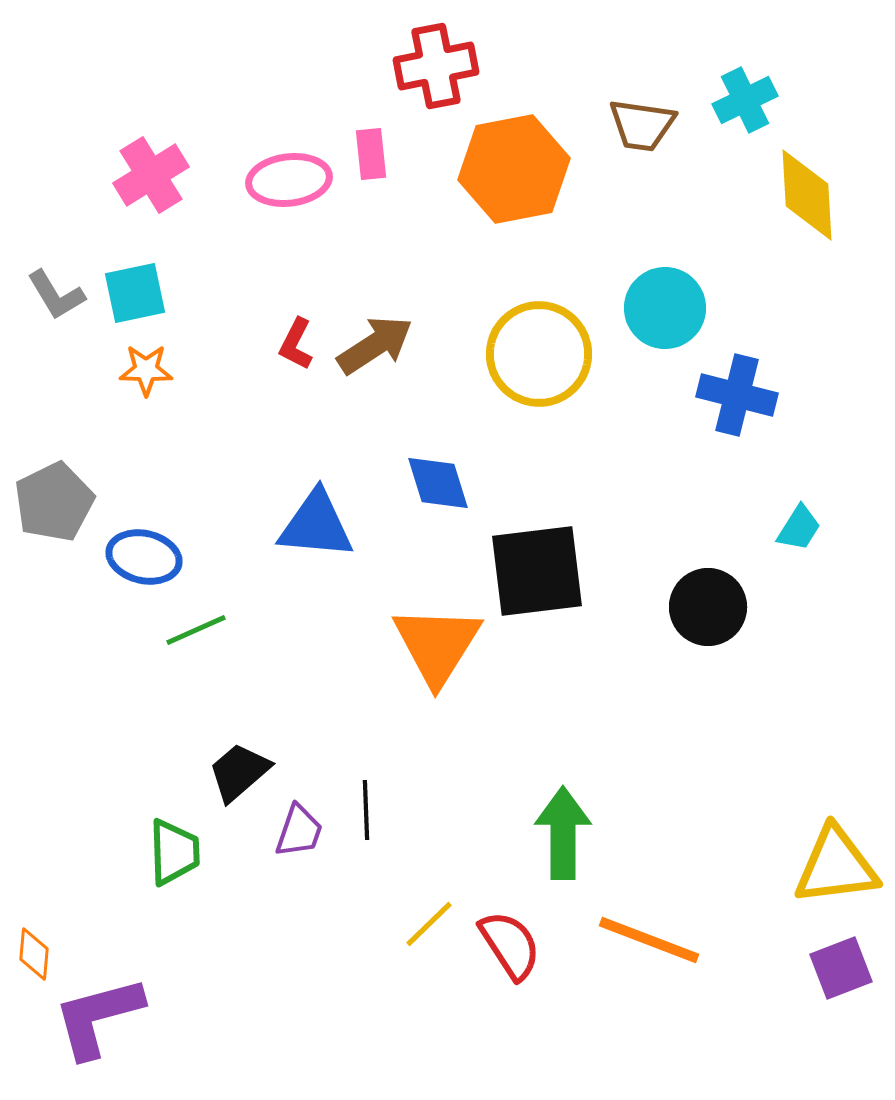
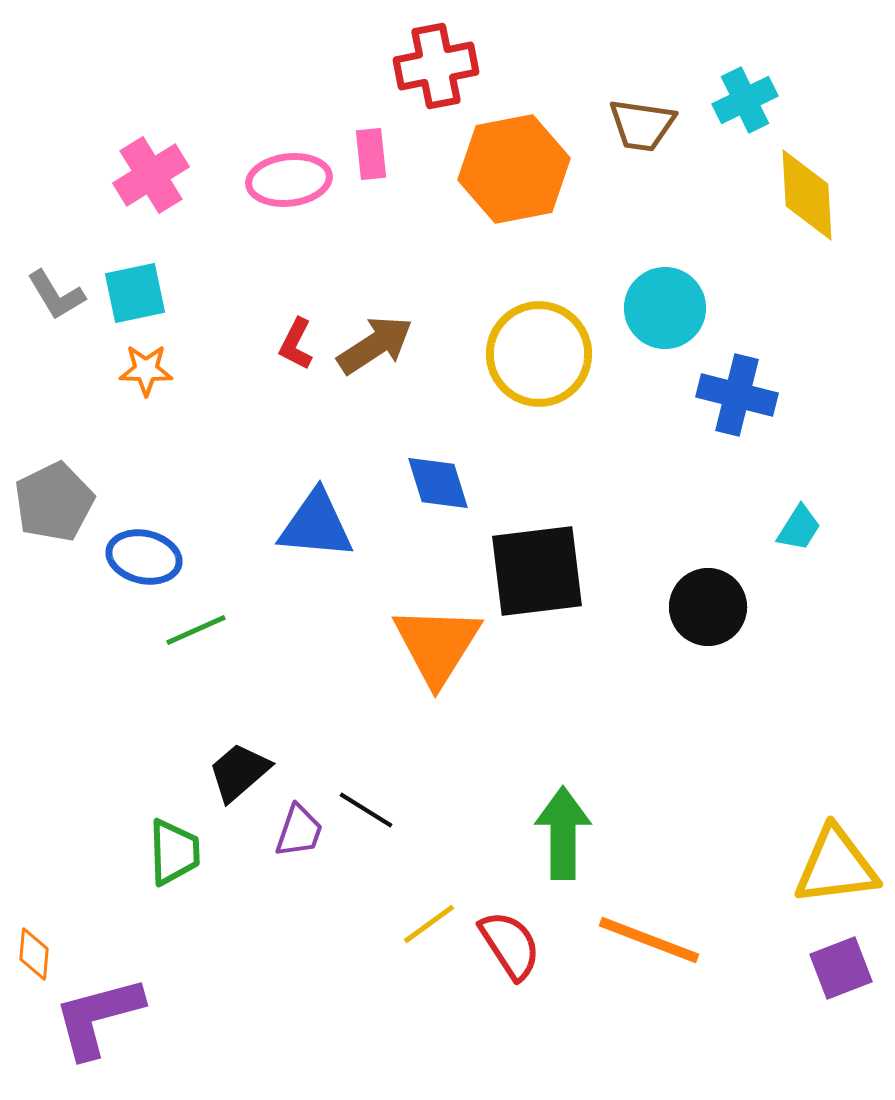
black line: rotated 56 degrees counterclockwise
yellow line: rotated 8 degrees clockwise
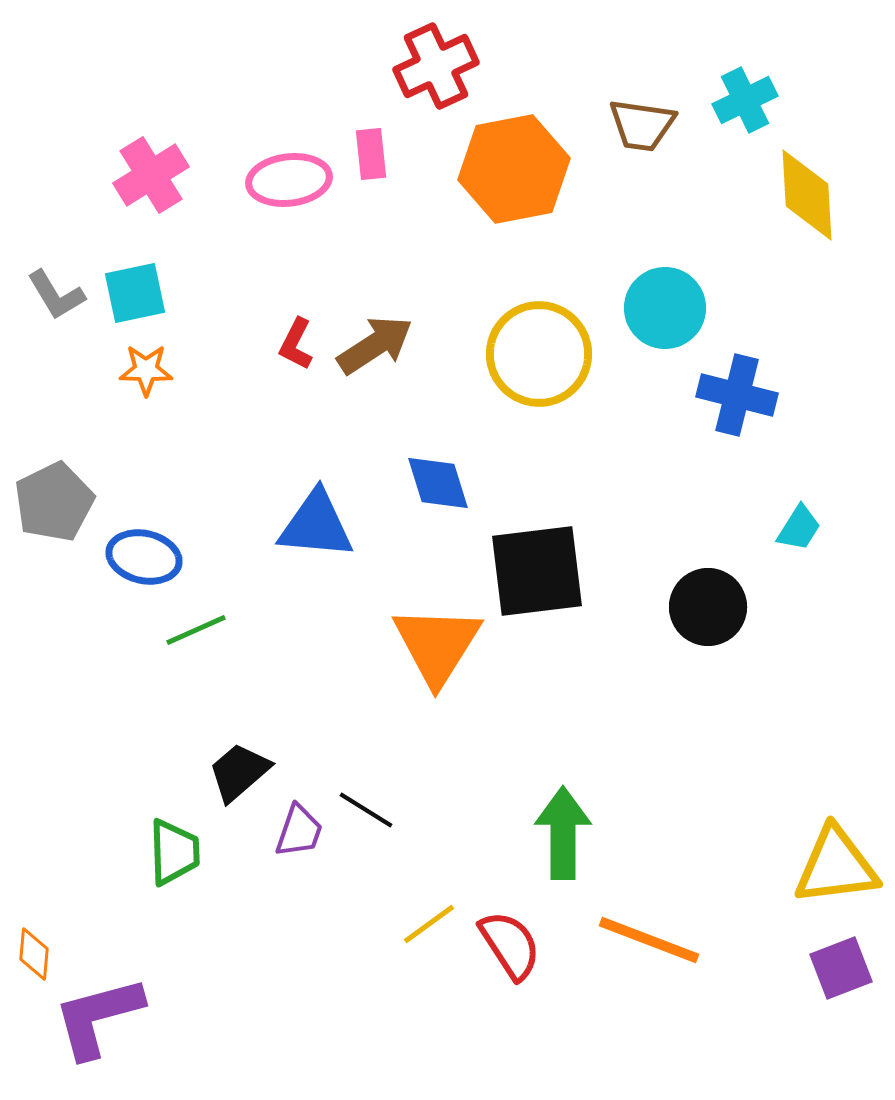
red cross: rotated 14 degrees counterclockwise
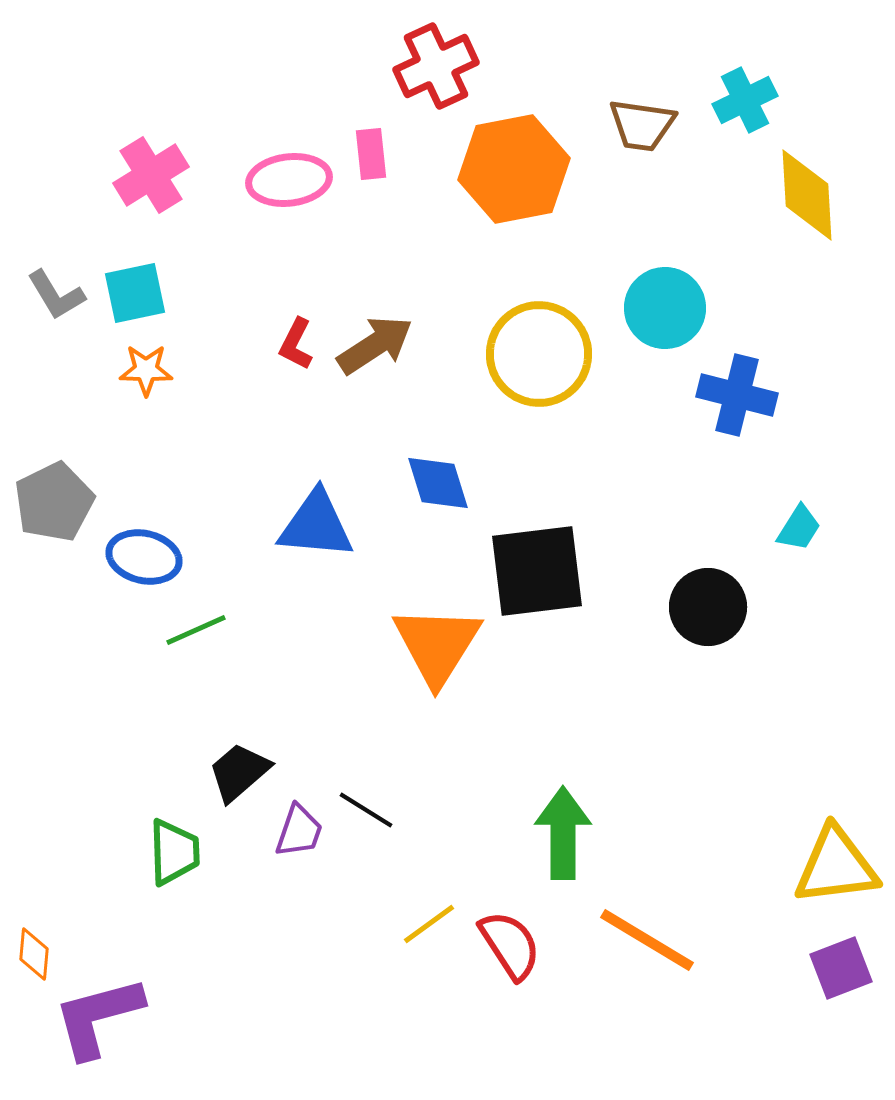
orange line: moved 2 px left; rotated 10 degrees clockwise
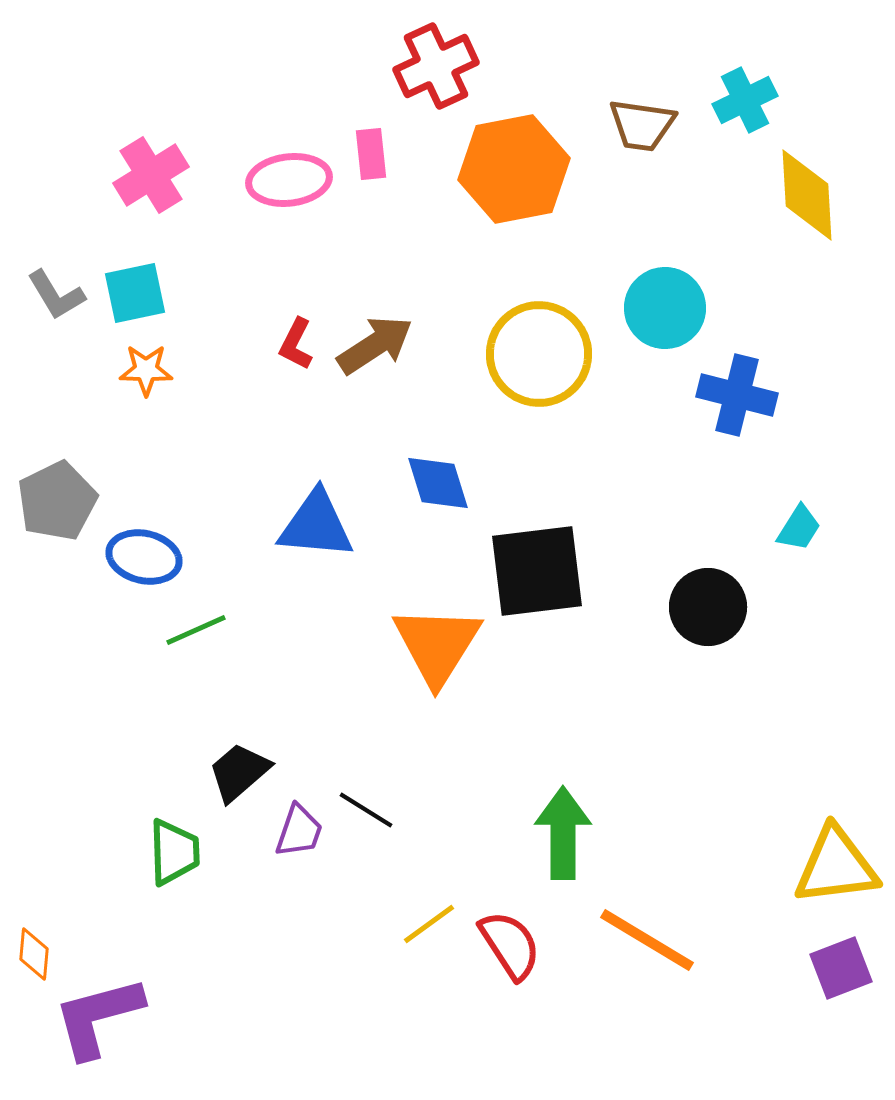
gray pentagon: moved 3 px right, 1 px up
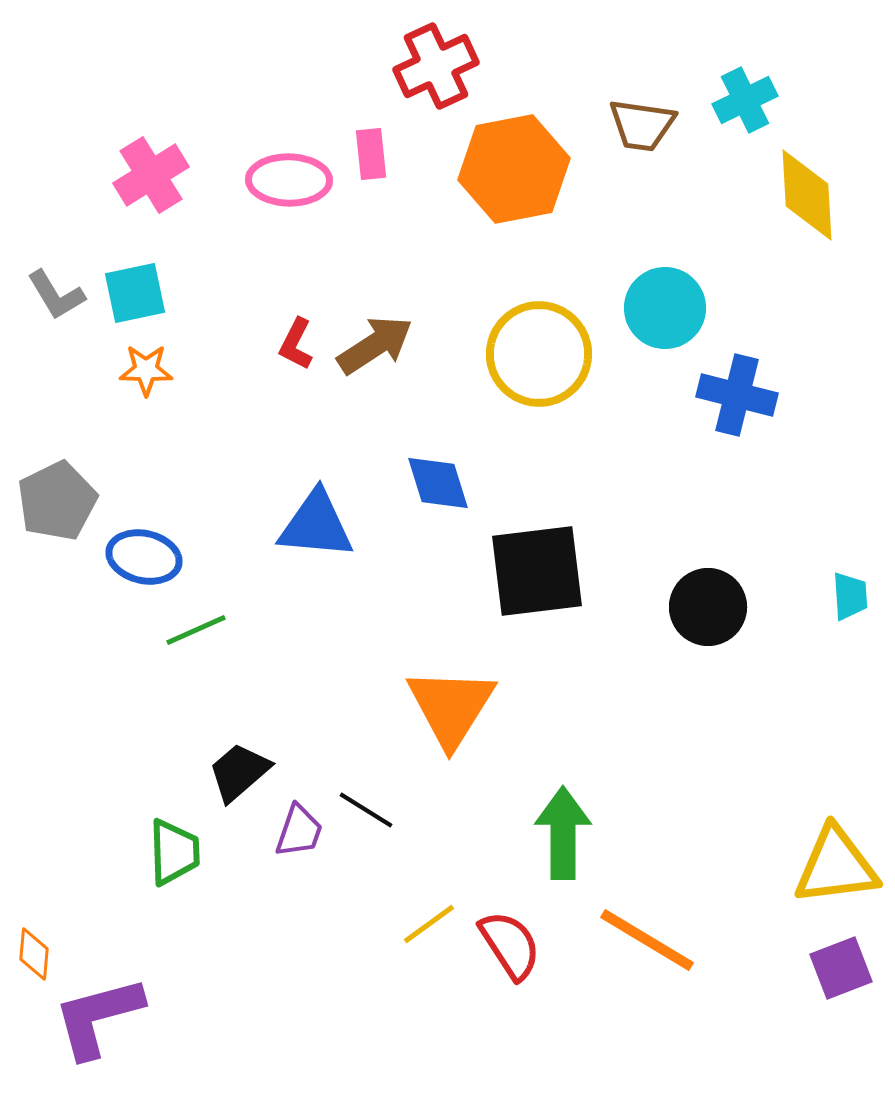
pink ellipse: rotated 8 degrees clockwise
cyan trapezoid: moved 51 px right, 68 px down; rotated 36 degrees counterclockwise
orange triangle: moved 14 px right, 62 px down
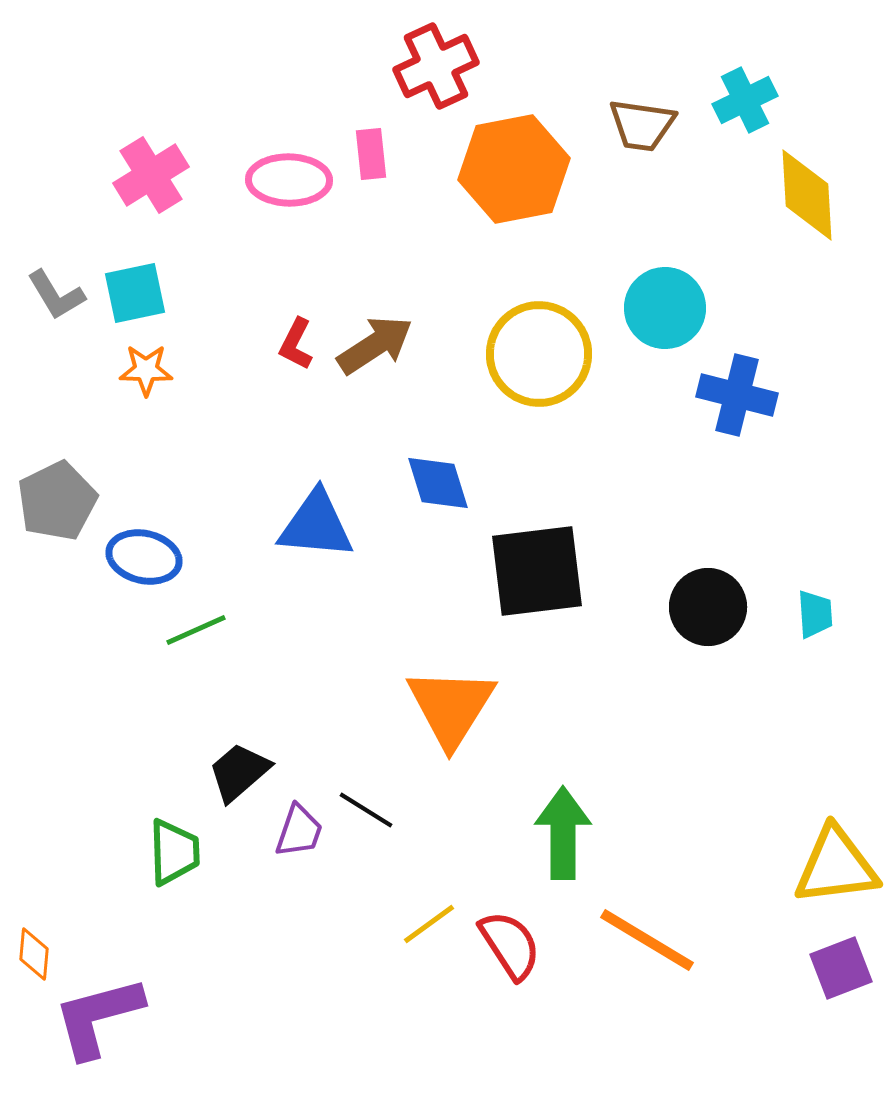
cyan trapezoid: moved 35 px left, 18 px down
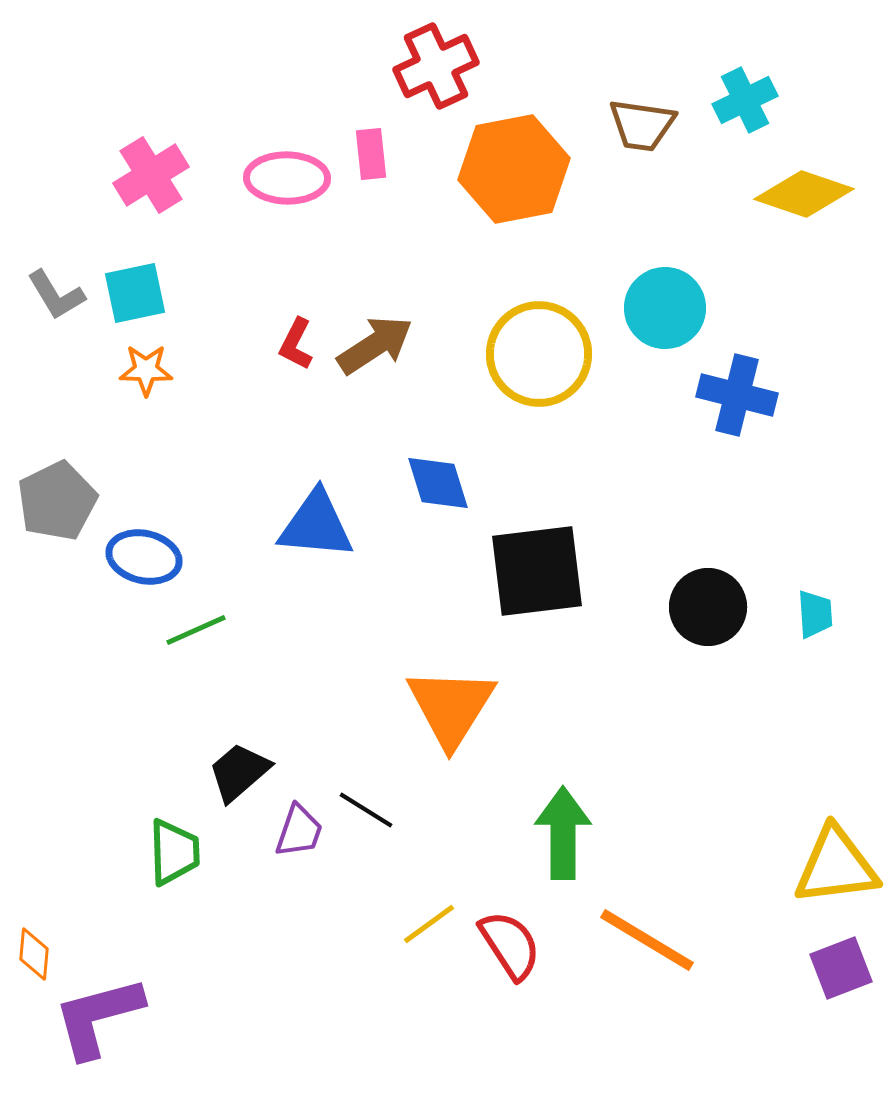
pink ellipse: moved 2 px left, 2 px up
yellow diamond: moved 3 px left, 1 px up; rotated 68 degrees counterclockwise
